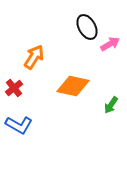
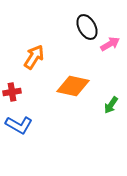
red cross: moved 2 px left, 4 px down; rotated 30 degrees clockwise
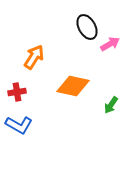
red cross: moved 5 px right
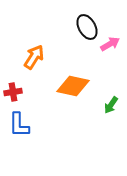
red cross: moved 4 px left
blue L-shape: rotated 60 degrees clockwise
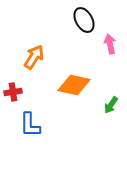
black ellipse: moved 3 px left, 7 px up
pink arrow: rotated 72 degrees counterclockwise
orange diamond: moved 1 px right, 1 px up
blue L-shape: moved 11 px right
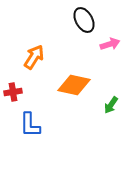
pink arrow: rotated 84 degrees clockwise
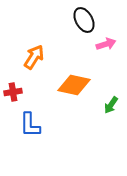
pink arrow: moved 4 px left
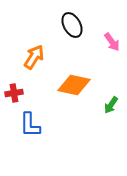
black ellipse: moved 12 px left, 5 px down
pink arrow: moved 6 px right, 2 px up; rotated 72 degrees clockwise
red cross: moved 1 px right, 1 px down
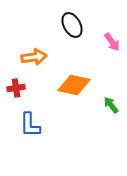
orange arrow: rotated 50 degrees clockwise
red cross: moved 2 px right, 5 px up
green arrow: rotated 108 degrees clockwise
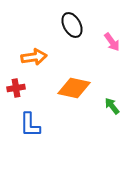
orange diamond: moved 3 px down
green arrow: moved 1 px right, 1 px down
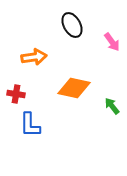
red cross: moved 6 px down; rotated 18 degrees clockwise
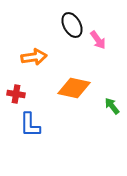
pink arrow: moved 14 px left, 2 px up
